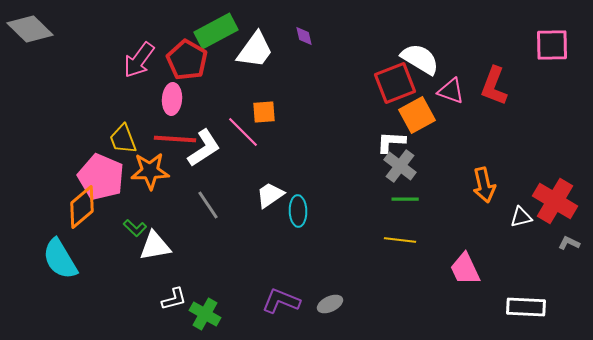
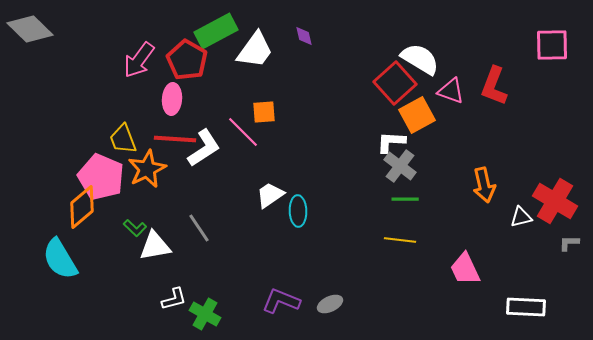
red square at (395, 83): rotated 21 degrees counterclockwise
orange star at (150, 171): moved 3 px left, 2 px up; rotated 24 degrees counterclockwise
gray line at (208, 205): moved 9 px left, 23 px down
gray L-shape at (569, 243): rotated 25 degrees counterclockwise
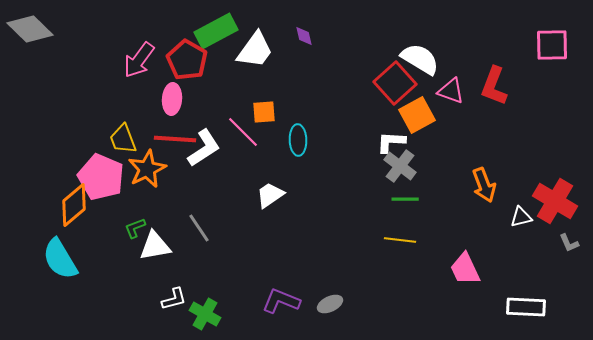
orange arrow at (484, 185): rotated 8 degrees counterclockwise
orange diamond at (82, 207): moved 8 px left, 2 px up
cyan ellipse at (298, 211): moved 71 px up
green L-shape at (135, 228): rotated 115 degrees clockwise
gray L-shape at (569, 243): rotated 115 degrees counterclockwise
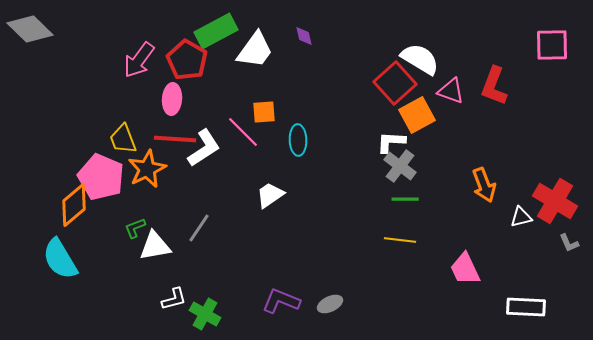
gray line at (199, 228): rotated 68 degrees clockwise
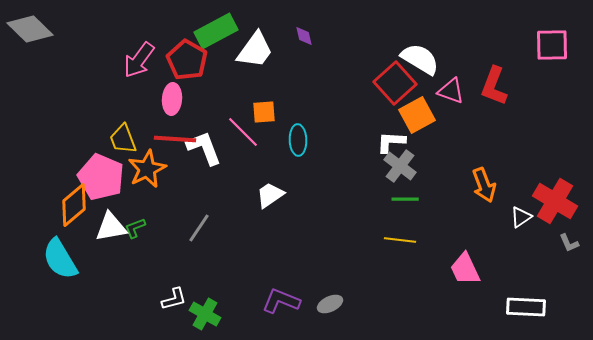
white L-shape at (204, 148): rotated 78 degrees counterclockwise
white triangle at (521, 217): rotated 20 degrees counterclockwise
white triangle at (155, 246): moved 44 px left, 19 px up
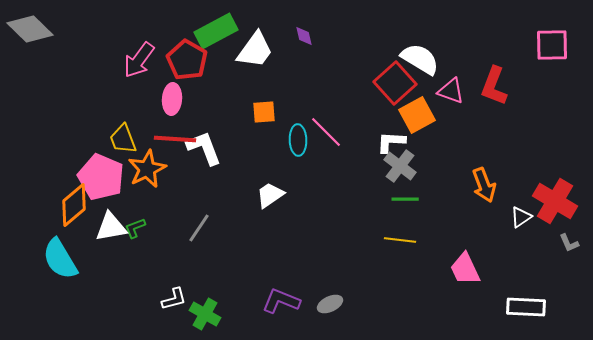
pink line at (243, 132): moved 83 px right
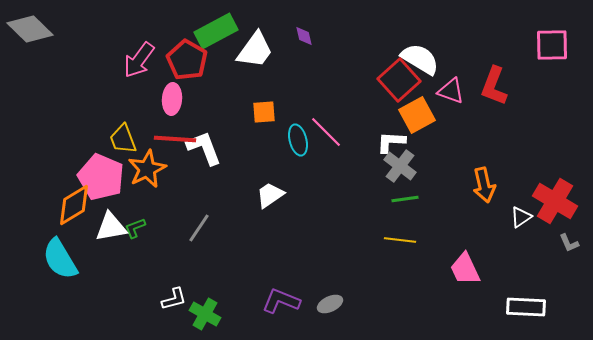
red square at (395, 83): moved 4 px right, 3 px up
cyan ellipse at (298, 140): rotated 12 degrees counterclockwise
orange arrow at (484, 185): rotated 8 degrees clockwise
green line at (405, 199): rotated 8 degrees counterclockwise
orange diamond at (74, 205): rotated 9 degrees clockwise
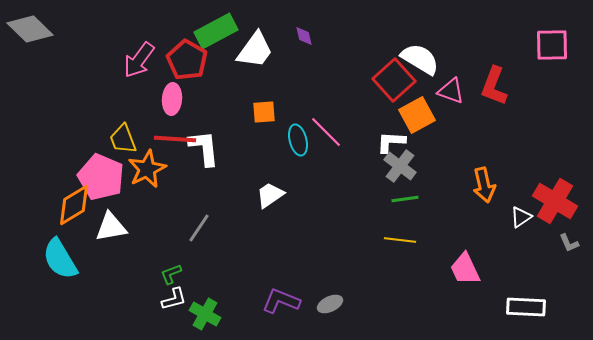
red square at (399, 80): moved 5 px left
white L-shape at (204, 148): rotated 15 degrees clockwise
green L-shape at (135, 228): moved 36 px right, 46 px down
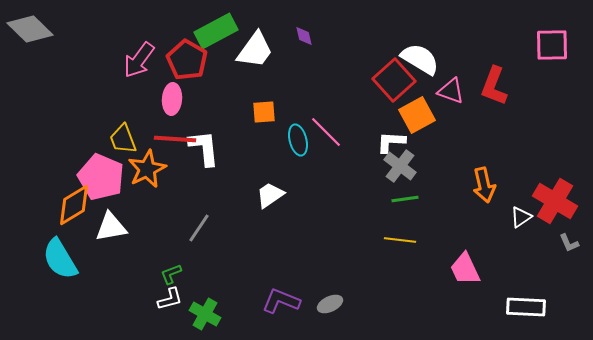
white L-shape at (174, 299): moved 4 px left
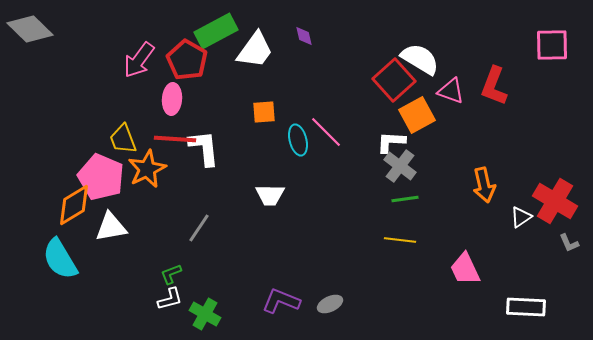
white trapezoid at (270, 195): rotated 144 degrees counterclockwise
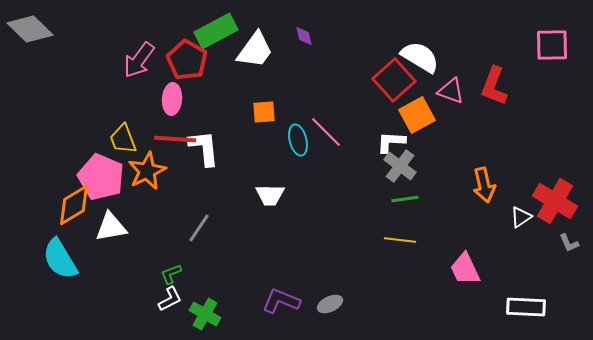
white semicircle at (420, 59): moved 2 px up
orange star at (147, 169): moved 2 px down
white L-shape at (170, 299): rotated 12 degrees counterclockwise
